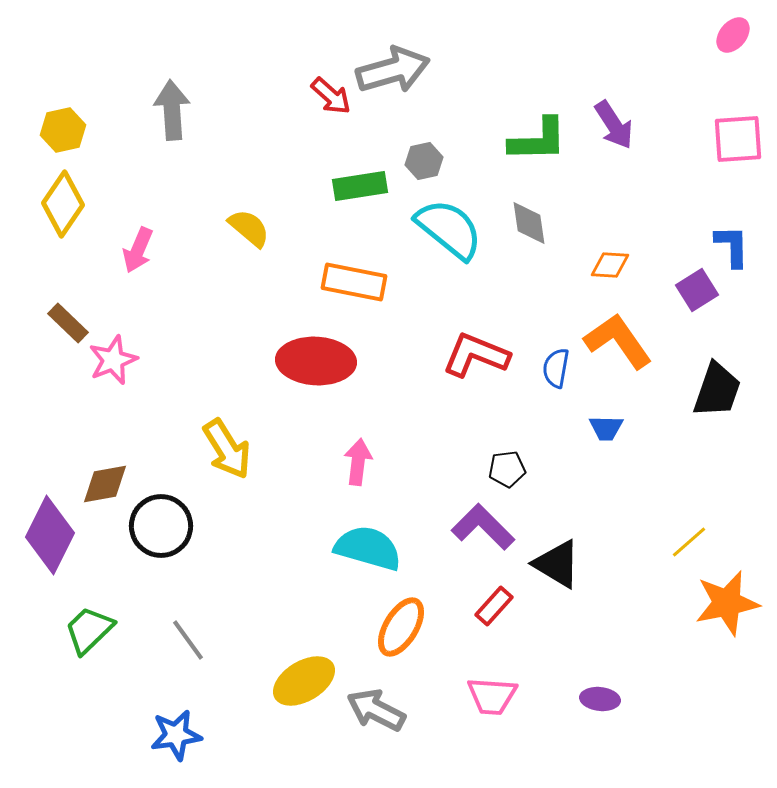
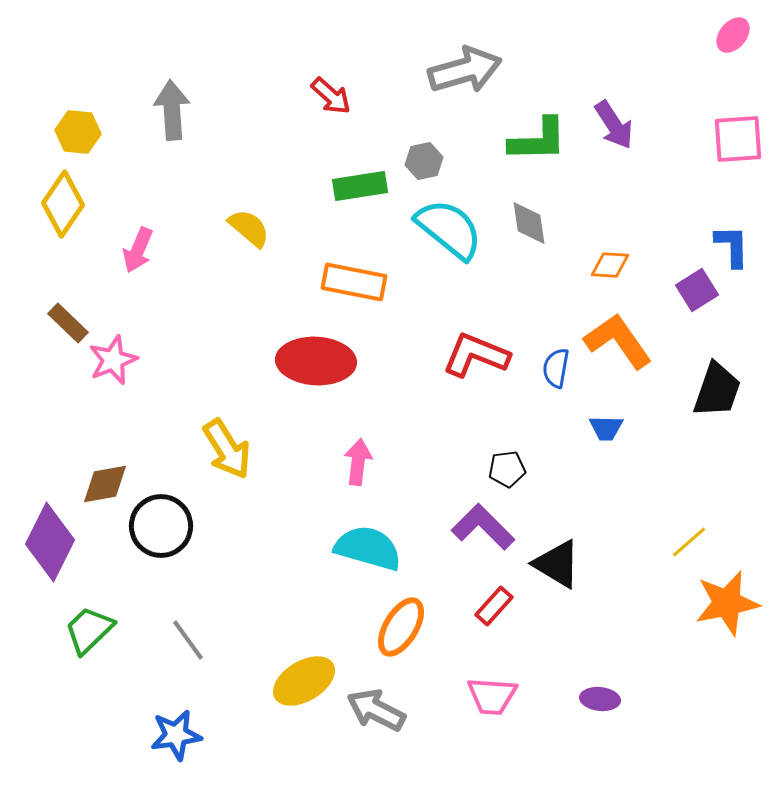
gray arrow at (393, 70): moved 72 px right
yellow hexagon at (63, 130): moved 15 px right, 2 px down; rotated 18 degrees clockwise
purple diamond at (50, 535): moved 7 px down
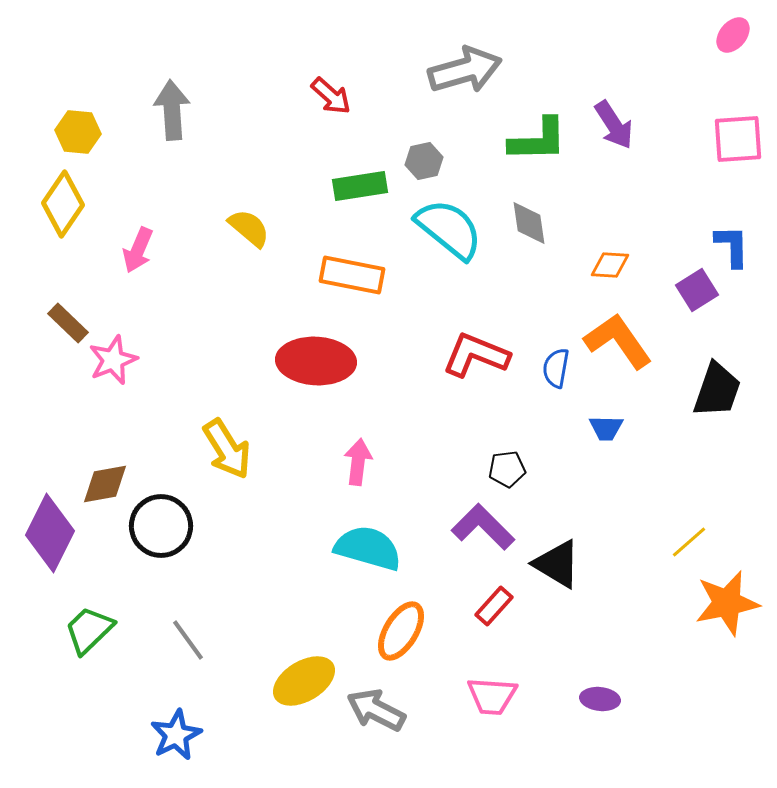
orange rectangle at (354, 282): moved 2 px left, 7 px up
purple diamond at (50, 542): moved 9 px up
orange ellipse at (401, 627): moved 4 px down
blue star at (176, 735): rotated 18 degrees counterclockwise
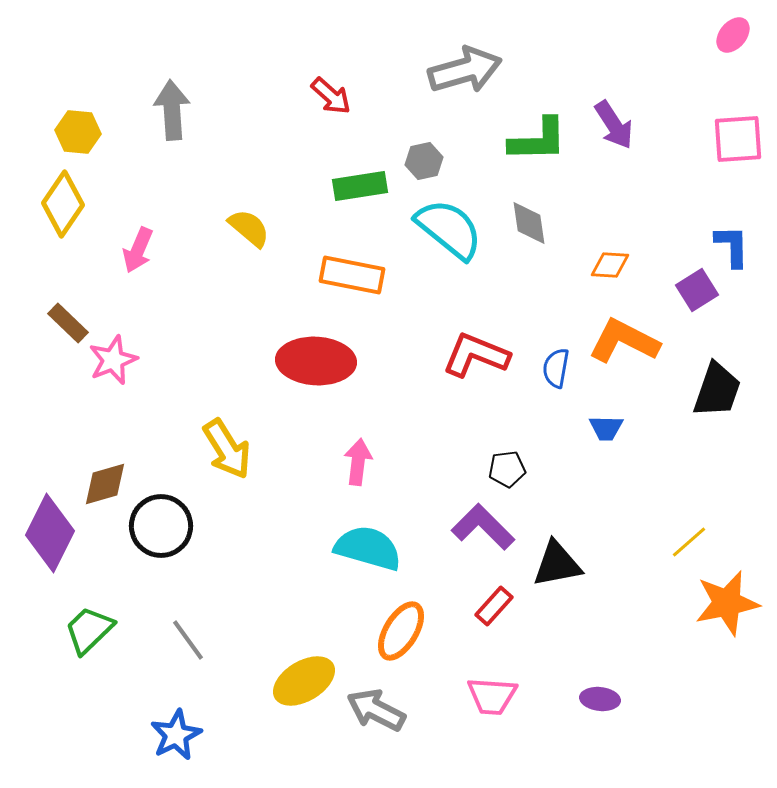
orange L-shape at (618, 341): moved 6 px right; rotated 28 degrees counterclockwise
brown diamond at (105, 484): rotated 6 degrees counterclockwise
black triangle at (557, 564): rotated 42 degrees counterclockwise
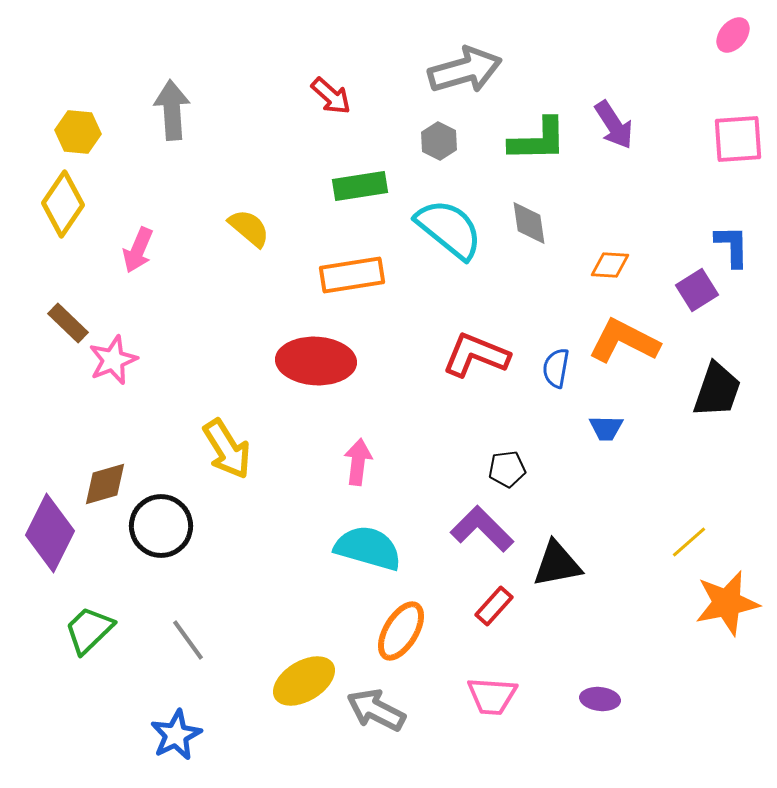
gray hexagon at (424, 161): moved 15 px right, 20 px up; rotated 21 degrees counterclockwise
orange rectangle at (352, 275): rotated 20 degrees counterclockwise
purple L-shape at (483, 527): moved 1 px left, 2 px down
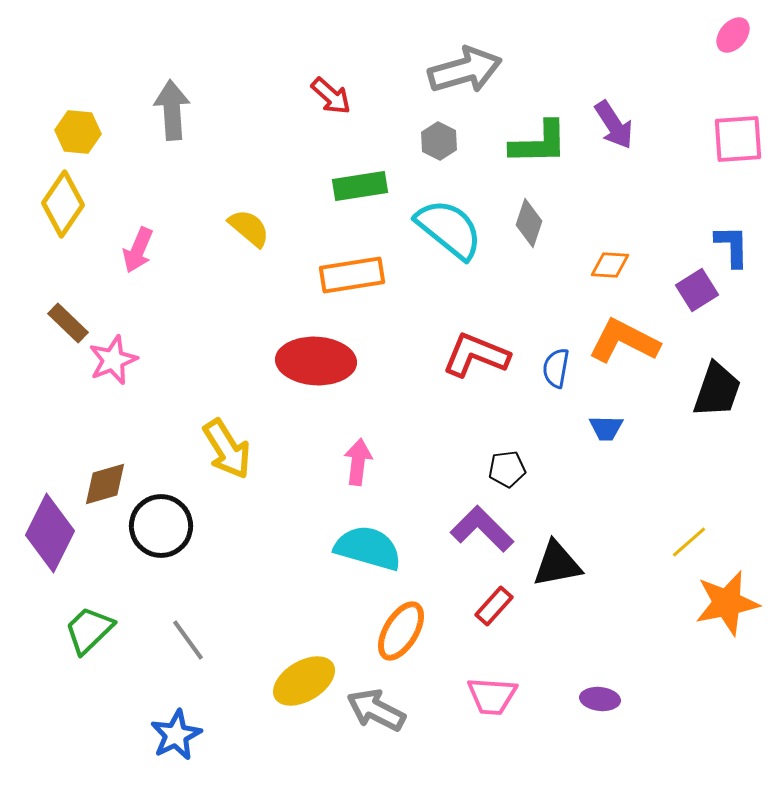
green L-shape at (538, 140): moved 1 px right, 3 px down
gray diamond at (529, 223): rotated 27 degrees clockwise
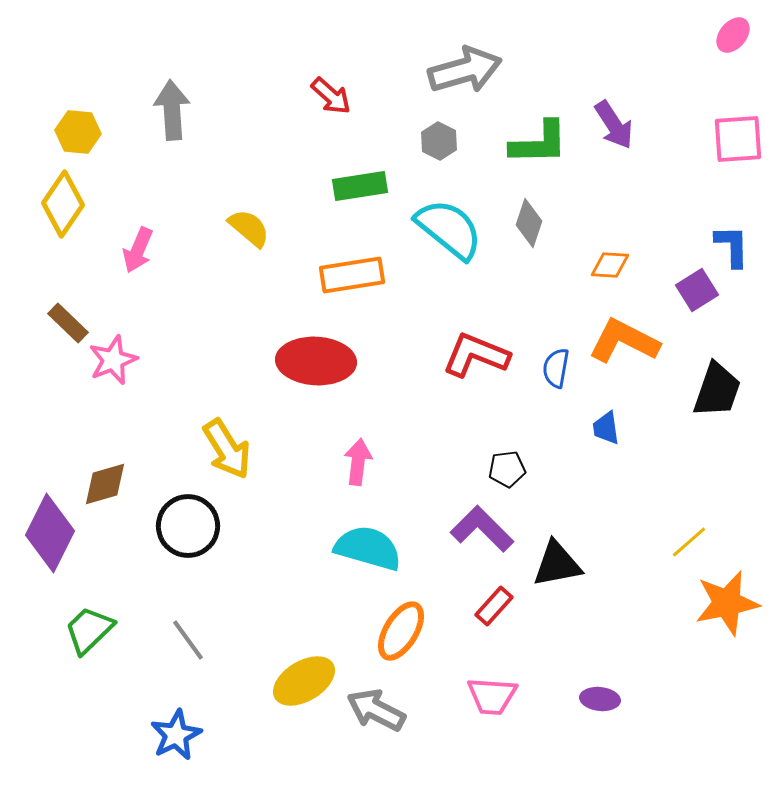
blue trapezoid at (606, 428): rotated 81 degrees clockwise
black circle at (161, 526): moved 27 px right
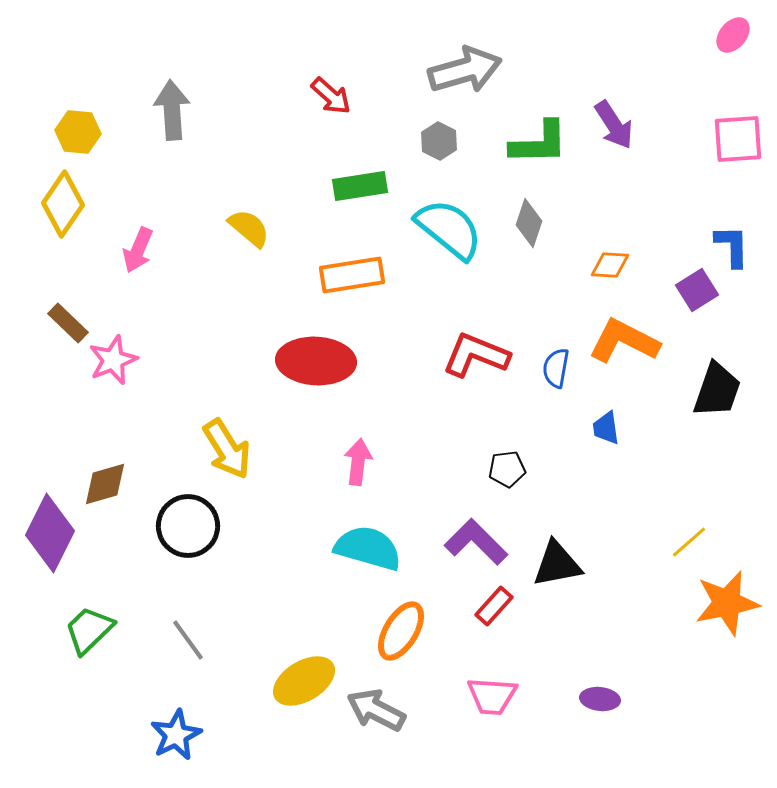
purple L-shape at (482, 529): moved 6 px left, 13 px down
